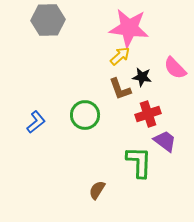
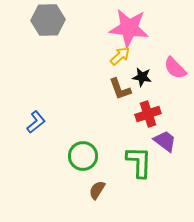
green circle: moved 2 px left, 41 px down
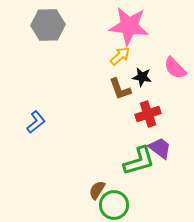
gray hexagon: moved 5 px down
pink star: moved 2 px up
purple trapezoid: moved 5 px left, 7 px down
green circle: moved 31 px right, 49 px down
green L-shape: moved 1 px up; rotated 72 degrees clockwise
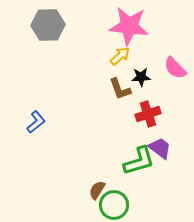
black star: moved 1 px left; rotated 12 degrees counterclockwise
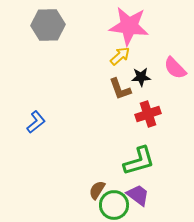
purple trapezoid: moved 22 px left, 47 px down
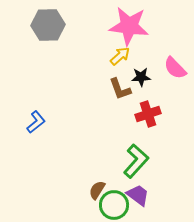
green L-shape: moved 3 px left; rotated 32 degrees counterclockwise
